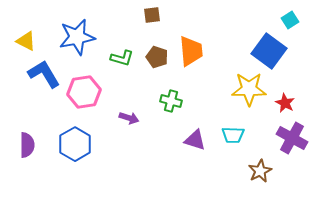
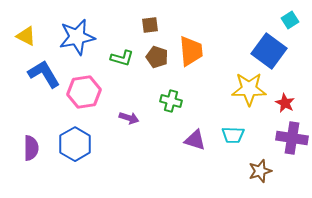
brown square: moved 2 px left, 10 px down
yellow triangle: moved 5 px up
purple cross: rotated 20 degrees counterclockwise
purple semicircle: moved 4 px right, 3 px down
brown star: rotated 10 degrees clockwise
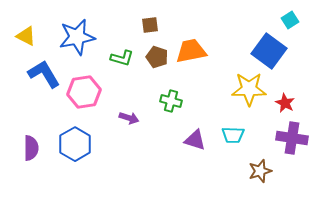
orange trapezoid: rotated 96 degrees counterclockwise
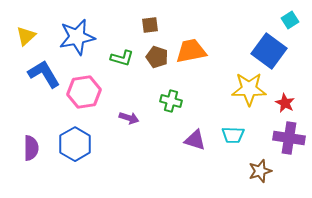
yellow triangle: rotated 50 degrees clockwise
purple cross: moved 3 px left
